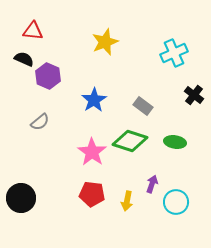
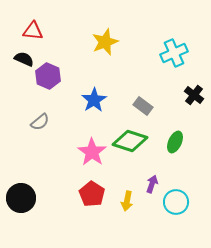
green ellipse: rotated 75 degrees counterclockwise
red pentagon: rotated 25 degrees clockwise
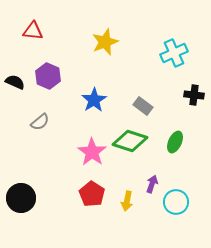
black semicircle: moved 9 px left, 23 px down
black cross: rotated 30 degrees counterclockwise
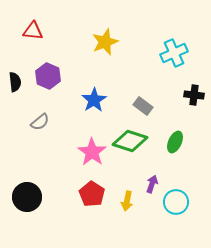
black semicircle: rotated 60 degrees clockwise
black circle: moved 6 px right, 1 px up
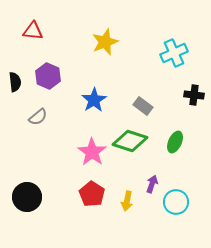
gray semicircle: moved 2 px left, 5 px up
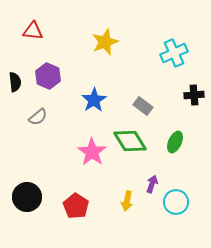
black cross: rotated 12 degrees counterclockwise
green diamond: rotated 40 degrees clockwise
red pentagon: moved 16 px left, 12 px down
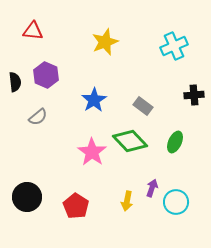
cyan cross: moved 7 px up
purple hexagon: moved 2 px left, 1 px up
green diamond: rotated 12 degrees counterclockwise
purple arrow: moved 4 px down
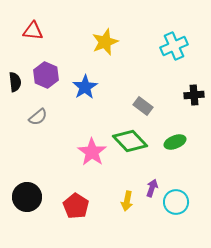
blue star: moved 9 px left, 13 px up
green ellipse: rotated 45 degrees clockwise
